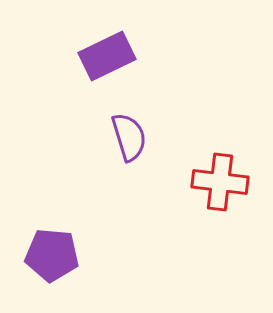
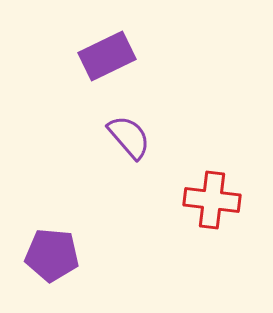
purple semicircle: rotated 24 degrees counterclockwise
red cross: moved 8 px left, 18 px down
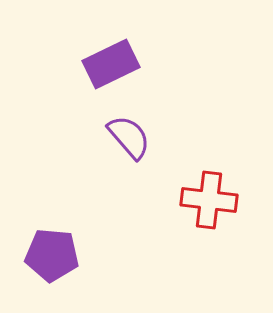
purple rectangle: moved 4 px right, 8 px down
red cross: moved 3 px left
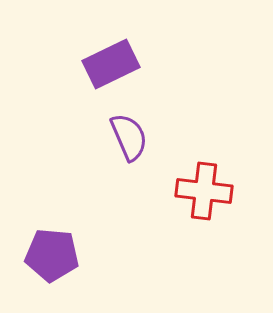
purple semicircle: rotated 18 degrees clockwise
red cross: moved 5 px left, 9 px up
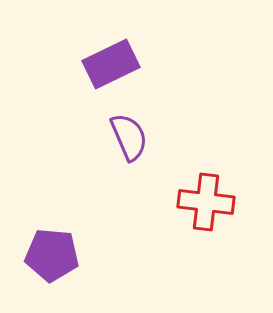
red cross: moved 2 px right, 11 px down
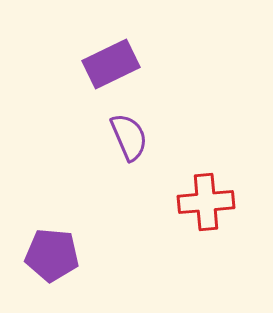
red cross: rotated 12 degrees counterclockwise
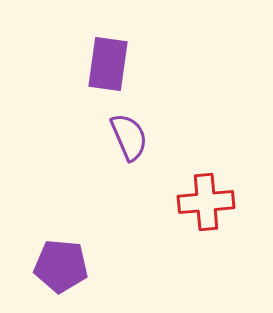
purple rectangle: moved 3 px left; rotated 56 degrees counterclockwise
purple pentagon: moved 9 px right, 11 px down
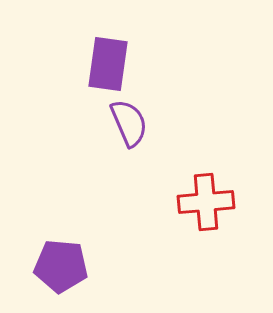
purple semicircle: moved 14 px up
